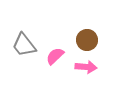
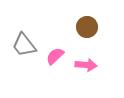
brown circle: moved 13 px up
pink arrow: moved 2 px up
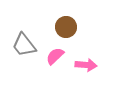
brown circle: moved 21 px left
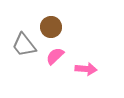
brown circle: moved 15 px left
pink arrow: moved 4 px down
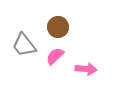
brown circle: moved 7 px right
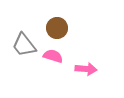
brown circle: moved 1 px left, 1 px down
pink semicircle: moved 2 px left; rotated 60 degrees clockwise
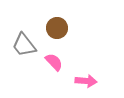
pink semicircle: moved 1 px right, 6 px down; rotated 30 degrees clockwise
pink arrow: moved 12 px down
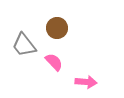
pink arrow: moved 1 px down
